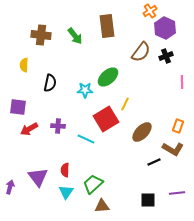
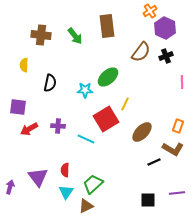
brown triangle: moved 16 px left; rotated 21 degrees counterclockwise
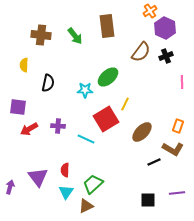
black semicircle: moved 2 px left
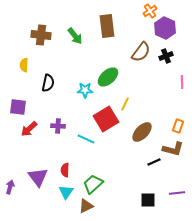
red arrow: rotated 12 degrees counterclockwise
brown L-shape: rotated 15 degrees counterclockwise
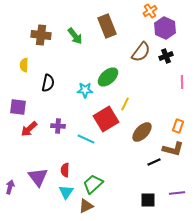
brown rectangle: rotated 15 degrees counterclockwise
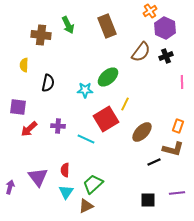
green arrow: moved 7 px left, 11 px up; rotated 12 degrees clockwise
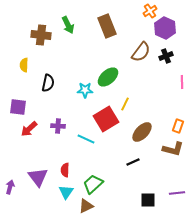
black line: moved 21 px left
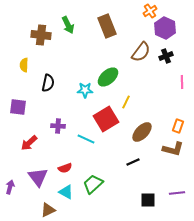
yellow line: moved 1 px right, 2 px up
red arrow: moved 14 px down
red semicircle: moved 2 px up; rotated 112 degrees counterclockwise
cyan triangle: rotated 35 degrees counterclockwise
brown triangle: moved 38 px left, 4 px down
